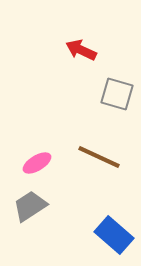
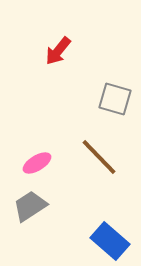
red arrow: moved 23 px left, 1 px down; rotated 76 degrees counterclockwise
gray square: moved 2 px left, 5 px down
brown line: rotated 21 degrees clockwise
blue rectangle: moved 4 px left, 6 px down
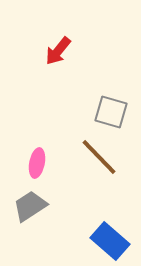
gray square: moved 4 px left, 13 px down
pink ellipse: rotated 48 degrees counterclockwise
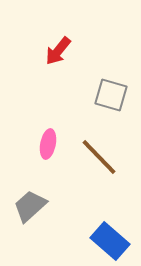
gray square: moved 17 px up
pink ellipse: moved 11 px right, 19 px up
gray trapezoid: rotated 9 degrees counterclockwise
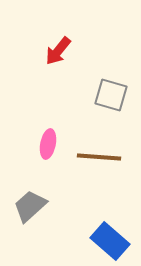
brown line: rotated 42 degrees counterclockwise
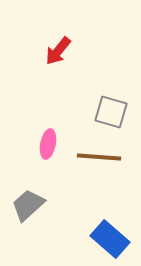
gray square: moved 17 px down
gray trapezoid: moved 2 px left, 1 px up
blue rectangle: moved 2 px up
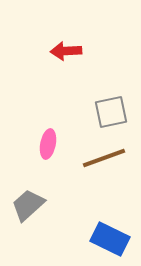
red arrow: moved 8 px right; rotated 48 degrees clockwise
gray square: rotated 28 degrees counterclockwise
brown line: moved 5 px right, 1 px down; rotated 24 degrees counterclockwise
blue rectangle: rotated 15 degrees counterclockwise
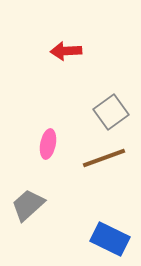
gray square: rotated 24 degrees counterclockwise
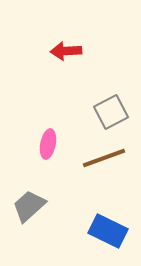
gray square: rotated 8 degrees clockwise
gray trapezoid: moved 1 px right, 1 px down
blue rectangle: moved 2 px left, 8 px up
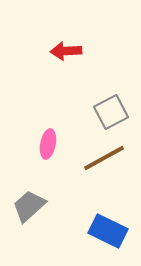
brown line: rotated 9 degrees counterclockwise
